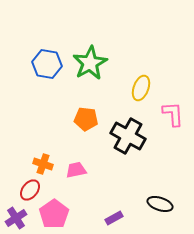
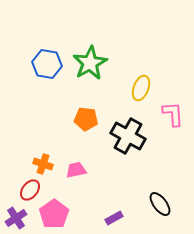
black ellipse: rotated 35 degrees clockwise
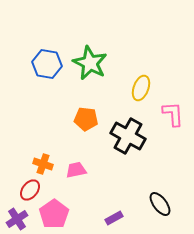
green star: rotated 16 degrees counterclockwise
purple cross: moved 1 px right, 1 px down
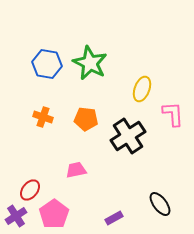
yellow ellipse: moved 1 px right, 1 px down
black cross: rotated 28 degrees clockwise
orange cross: moved 47 px up
purple cross: moved 1 px left, 3 px up
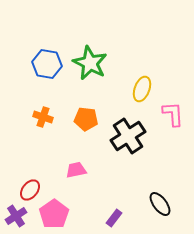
purple rectangle: rotated 24 degrees counterclockwise
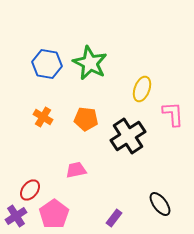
orange cross: rotated 12 degrees clockwise
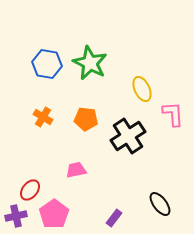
yellow ellipse: rotated 45 degrees counterclockwise
purple cross: rotated 20 degrees clockwise
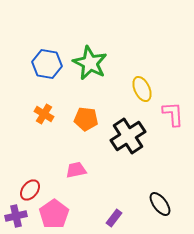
orange cross: moved 1 px right, 3 px up
